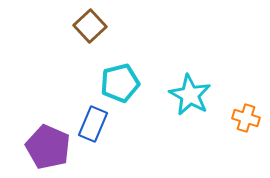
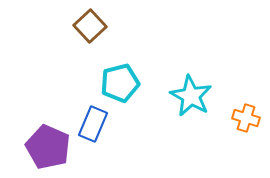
cyan star: moved 1 px right, 1 px down
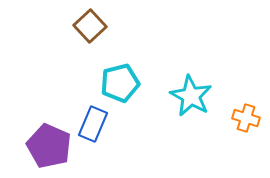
purple pentagon: moved 1 px right, 1 px up
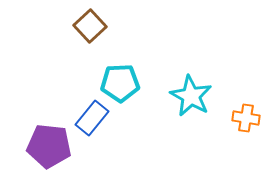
cyan pentagon: rotated 12 degrees clockwise
orange cross: rotated 8 degrees counterclockwise
blue rectangle: moved 1 px left, 6 px up; rotated 16 degrees clockwise
purple pentagon: rotated 18 degrees counterclockwise
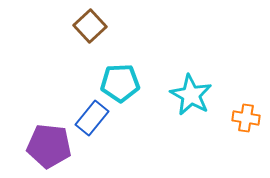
cyan star: moved 1 px up
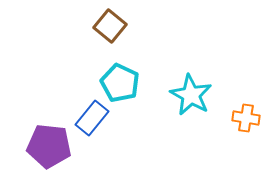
brown square: moved 20 px right; rotated 8 degrees counterclockwise
cyan pentagon: rotated 27 degrees clockwise
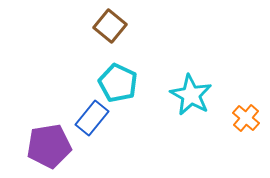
cyan pentagon: moved 2 px left
orange cross: rotated 32 degrees clockwise
purple pentagon: rotated 15 degrees counterclockwise
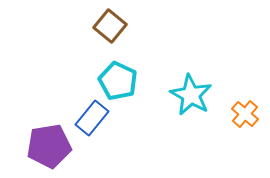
cyan pentagon: moved 2 px up
orange cross: moved 1 px left, 4 px up
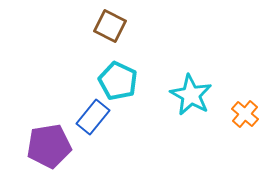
brown square: rotated 12 degrees counterclockwise
blue rectangle: moved 1 px right, 1 px up
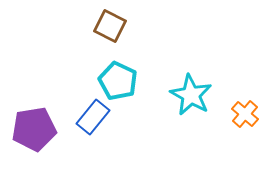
purple pentagon: moved 15 px left, 17 px up
